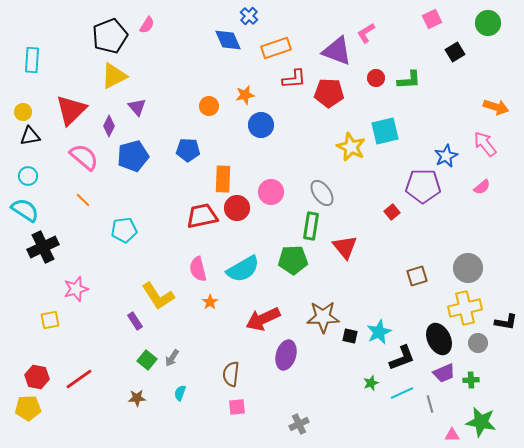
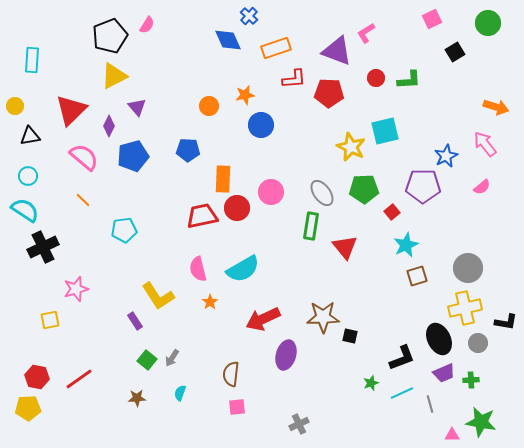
yellow circle at (23, 112): moved 8 px left, 6 px up
green pentagon at (293, 260): moved 71 px right, 71 px up
cyan star at (379, 332): moved 27 px right, 87 px up
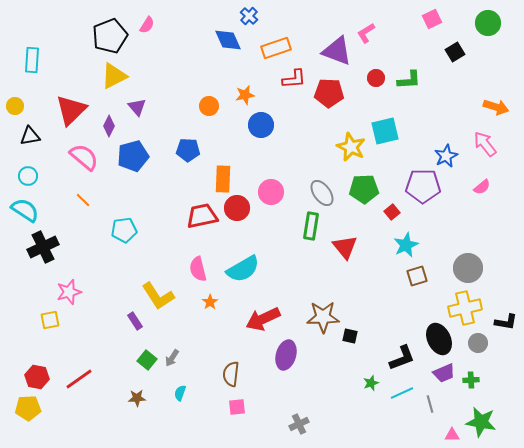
pink star at (76, 289): moved 7 px left, 3 px down
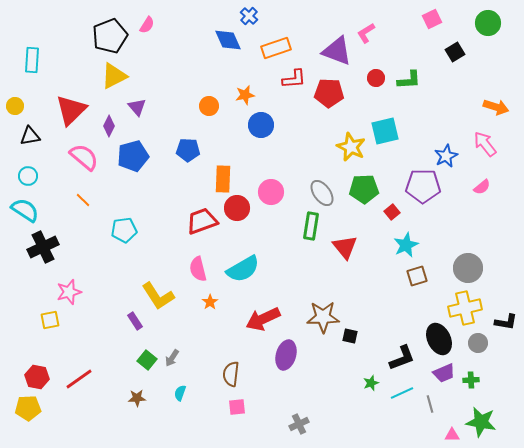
red trapezoid at (202, 216): moved 5 px down; rotated 8 degrees counterclockwise
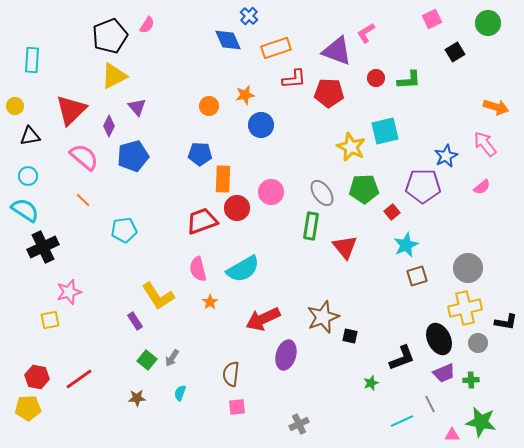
blue pentagon at (188, 150): moved 12 px right, 4 px down
brown star at (323, 317): rotated 20 degrees counterclockwise
cyan line at (402, 393): moved 28 px down
gray line at (430, 404): rotated 12 degrees counterclockwise
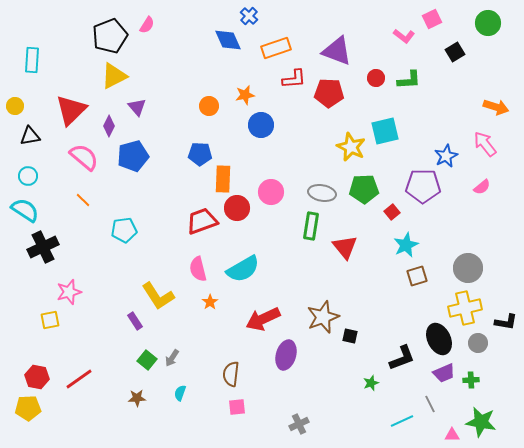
pink L-shape at (366, 33): moved 38 px right, 3 px down; rotated 110 degrees counterclockwise
gray ellipse at (322, 193): rotated 44 degrees counterclockwise
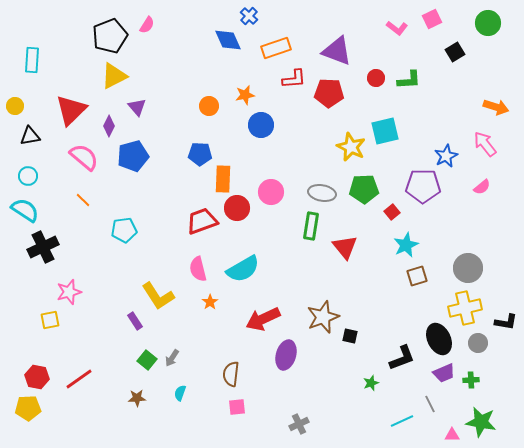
pink L-shape at (404, 36): moved 7 px left, 8 px up
